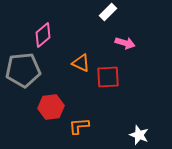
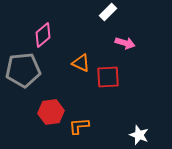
red hexagon: moved 5 px down
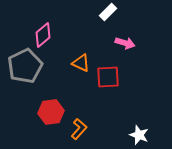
gray pentagon: moved 2 px right, 4 px up; rotated 20 degrees counterclockwise
orange L-shape: moved 3 px down; rotated 135 degrees clockwise
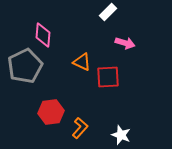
pink diamond: rotated 45 degrees counterclockwise
orange triangle: moved 1 px right, 1 px up
orange L-shape: moved 1 px right, 1 px up
white star: moved 18 px left
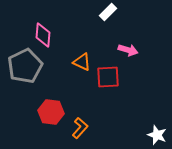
pink arrow: moved 3 px right, 7 px down
red hexagon: rotated 15 degrees clockwise
white star: moved 36 px right
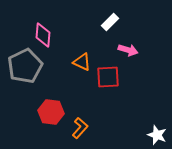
white rectangle: moved 2 px right, 10 px down
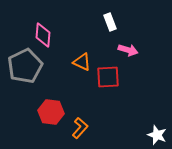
white rectangle: rotated 66 degrees counterclockwise
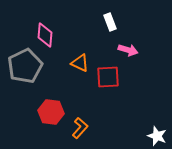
pink diamond: moved 2 px right
orange triangle: moved 2 px left, 1 px down
white star: moved 1 px down
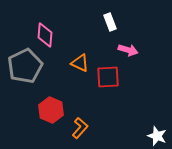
red hexagon: moved 2 px up; rotated 15 degrees clockwise
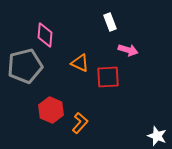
gray pentagon: rotated 12 degrees clockwise
orange L-shape: moved 5 px up
